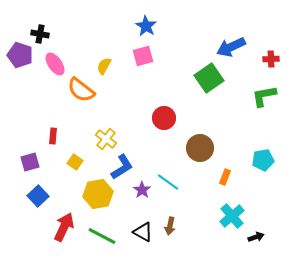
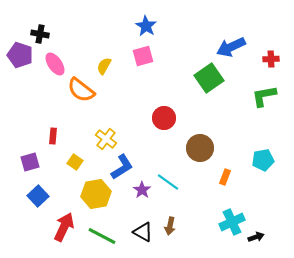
yellow hexagon: moved 2 px left
cyan cross: moved 6 px down; rotated 15 degrees clockwise
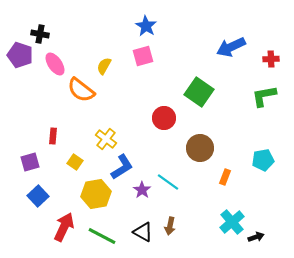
green square: moved 10 px left, 14 px down; rotated 20 degrees counterclockwise
cyan cross: rotated 15 degrees counterclockwise
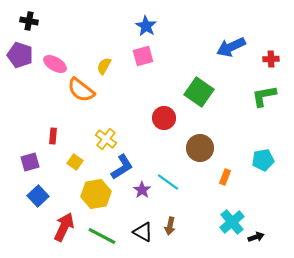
black cross: moved 11 px left, 13 px up
pink ellipse: rotated 25 degrees counterclockwise
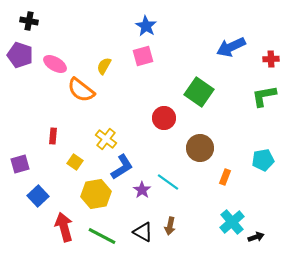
purple square: moved 10 px left, 2 px down
red arrow: rotated 40 degrees counterclockwise
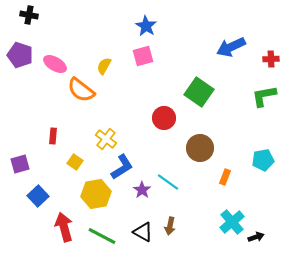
black cross: moved 6 px up
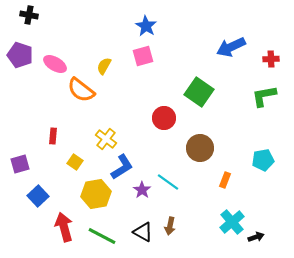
orange rectangle: moved 3 px down
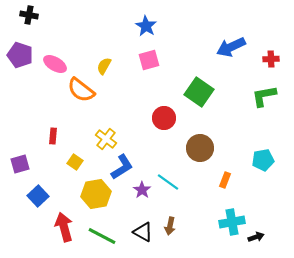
pink square: moved 6 px right, 4 px down
cyan cross: rotated 30 degrees clockwise
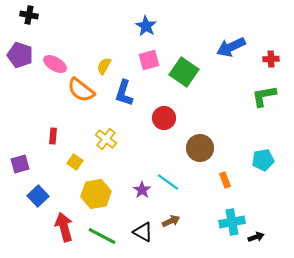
green square: moved 15 px left, 20 px up
blue L-shape: moved 2 px right, 74 px up; rotated 140 degrees clockwise
orange rectangle: rotated 42 degrees counterclockwise
brown arrow: moved 1 px right, 5 px up; rotated 126 degrees counterclockwise
